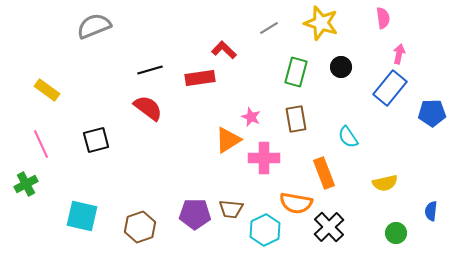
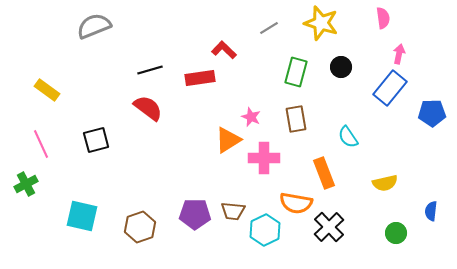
brown trapezoid: moved 2 px right, 2 px down
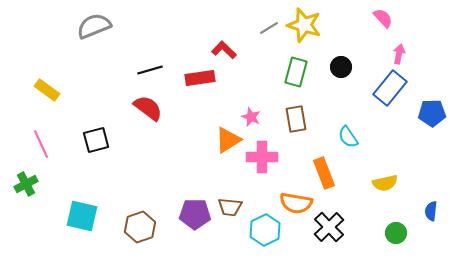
pink semicircle: rotated 35 degrees counterclockwise
yellow star: moved 17 px left, 2 px down
pink cross: moved 2 px left, 1 px up
brown trapezoid: moved 3 px left, 4 px up
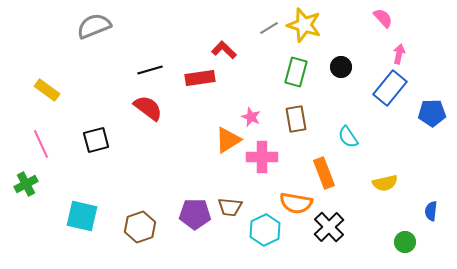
green circle: moved 9 px right, 9 px down
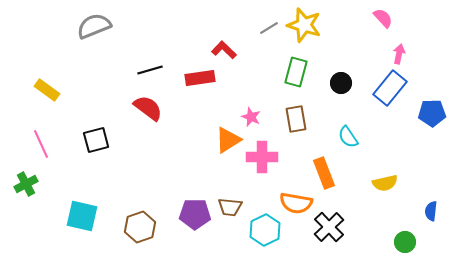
black circle: moved 16 px down
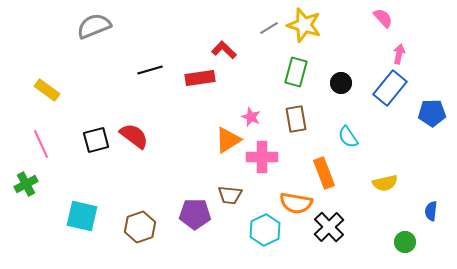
red semicircle: moved 14 px left, 28 px down
brown trapezoid: moved 12 px up
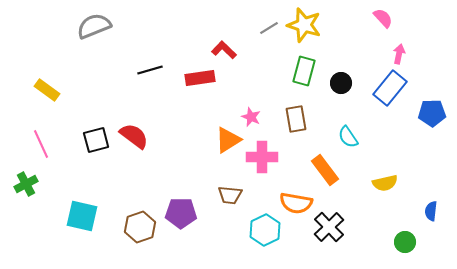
green rectangle: moved 8 px right, 1 px up
orange rectangle: moved 1 px right, 3 px up; rotated 16 degrees counterclockwise
purple pentagon: moved 14 px left, 1 px up
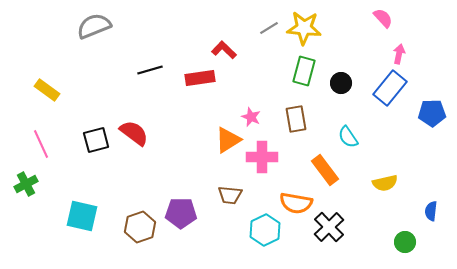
yellow star: moved 3 px down; rotated 12 degrees counterclockwise
red semicircle: moved 3 px up
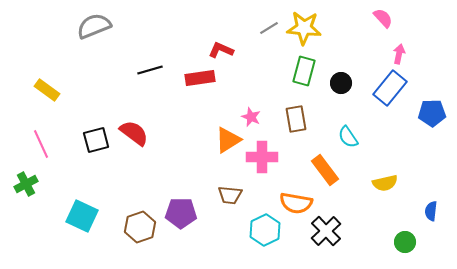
red L-shape: moved 3 px left; rotated 20 degrees counterclockwise
cyan square: rotated 12 degrees clockwise
black cross: moved 3 px left, 4 px down
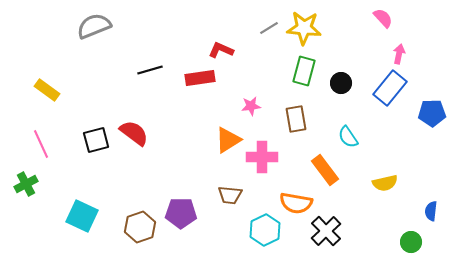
pink star: moved 11 px up; rotated 30 degrees counterclockwise
green circle: moved 6 px right
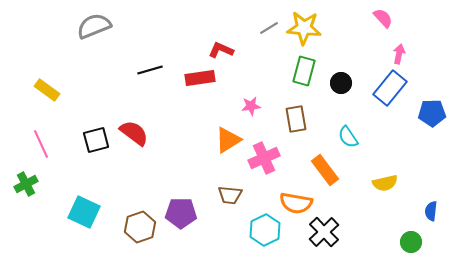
pink cross: moved 2 px right, 1 px down; rotated 24 degrees counterclockwise
cyan square: moved 2 px right, 4 px up
black cross: moved 2 px left, 1 px down
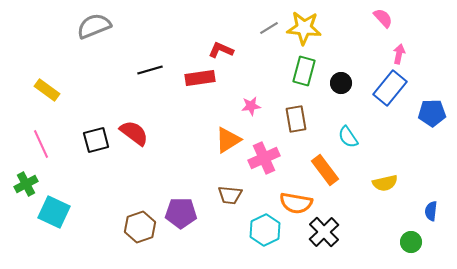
cyan square: moved 30 px left
